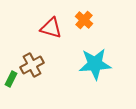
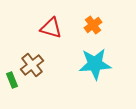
orange cross: moved 9 px right, 5 px down; rotated 12 degrees clockwise
brown cross: rotated 10 degrees counterclockwise
green rectangle: moved 1 px right, 1 px down; rotated 49 degrees counterclockwise
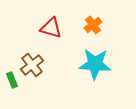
cyan star: rotated 8 degrees clockwise
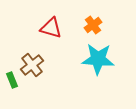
cyan star: moved 3 px right, 5 px up
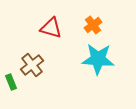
green rectangle: moved 1 px left, 2 px down
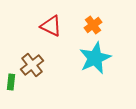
red triangle: moved 2 px up; rotated 10 degrees clockwise
cyan star: moved 3 px left, 1 px up; rotated 28 degrees counterclockwise
green rectangle: rotated 28 degrees clockwise
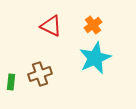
brown cross: moved 8 px right, 9 px down; rotated 20 degrees clockwise
